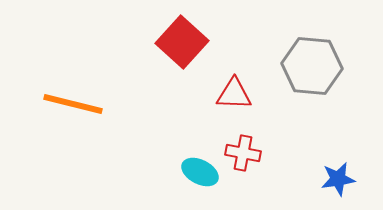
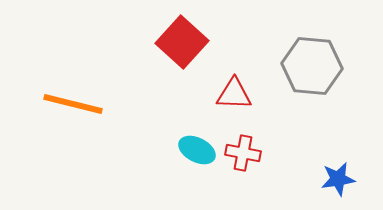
cyan ellipse: moved 3 px left, 22 px up
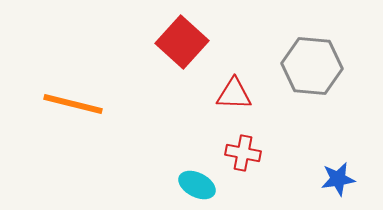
cyan ellipse: moved 35 px down
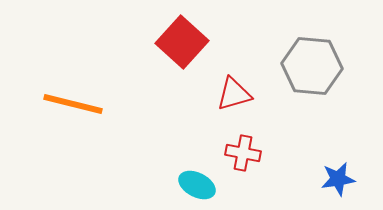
red triangle: rotated 18 degrees counterclockwise
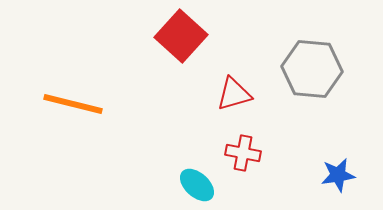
red square: moved 1 px left, 6 px up
gray hexagon: moved 3 px down
blue star: moved 4 px up
cyan ellipse: rotated 15 degrees clockwise
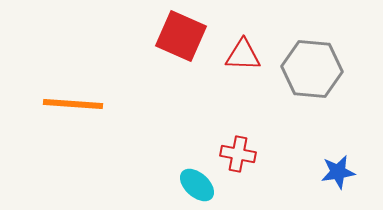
red square: rotated 18 degrees counterclockwise
red triangle: moved 9 px right, 39 px up; rotated 18 degrees clockwise
orange line: rotated 10 degrees counterclockwise
red cross: moved 5 px left, 1 px down
blue star: moved 3 px up
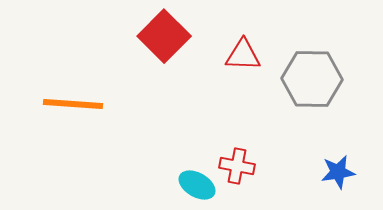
red square: moved 17 px left; rotated 21 degrees clockwise
gray hexagon: moved 10 px down; rotated 4 degrees counterclockwise
red cross: moved 1 px left, 12 px down
cyan ellipse: rotated 12 degrees counterclockwise
